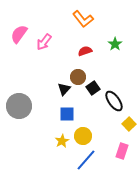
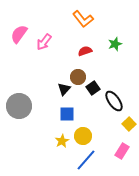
green star: rotated 16 degrees clockwise
pink rectangle: rotated 14 degrees clockwise
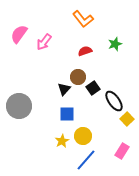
yellow square: moved 2 px left, 5 px up
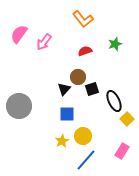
black square: moved 1 px left, 1 px down; rotated 16 degrees clockwise
black ellipse: rotated 10 degrees clockwise
